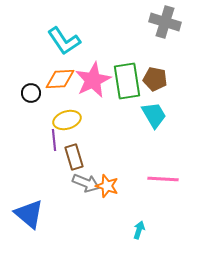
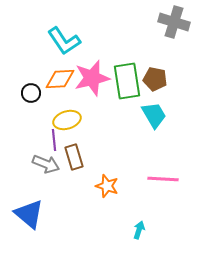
gray cross: moved 9 px right
pink star: moved 1 px left, 2 px up; rotated 12 degrees clockwise
gray arrow: moved 40 px left, 19 px up
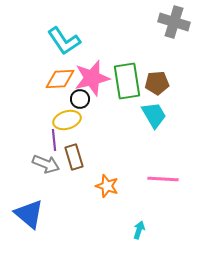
brown pentagon: moved 2 px right, 4 px down; rotated 15 degrees counterclockwise
black circle: moved 49 px right, 6 px down
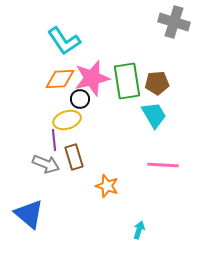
pink line: moved 14 px up
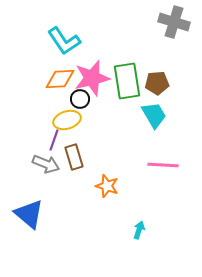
purple line: rotated 25 degrees clockwise
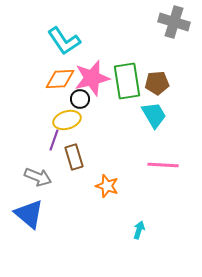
gray arrow: moved 8 px left, 13 px down
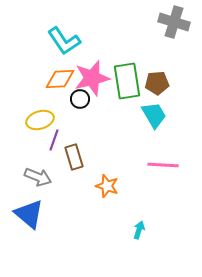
yellow ellipse: moved 27 px left
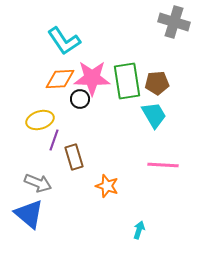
pink star: rotated 15 degrees clockwise
gray arrow: moved 6 px down
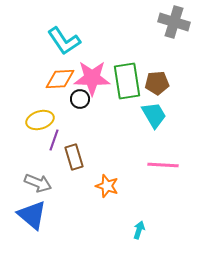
blue triangle: moved 3 px right, 1 px down
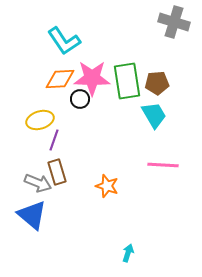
brown rectangle: moved 17 px left, 15 px down
cyan arrow: moved 11 px left, 23 px down
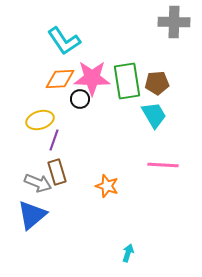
gray cross: rotated 16 degrees counterclockwise
blue triangle: rotated 40 degrees clockwise
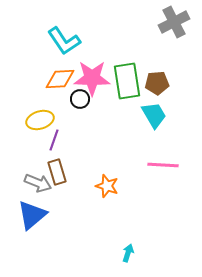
gray cross: rotated 28 degrees counterclockwise
